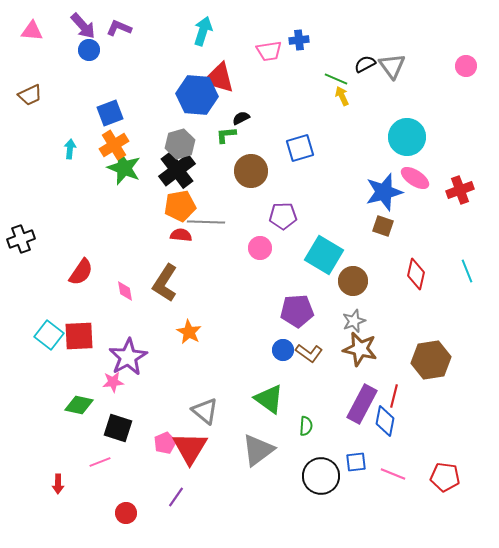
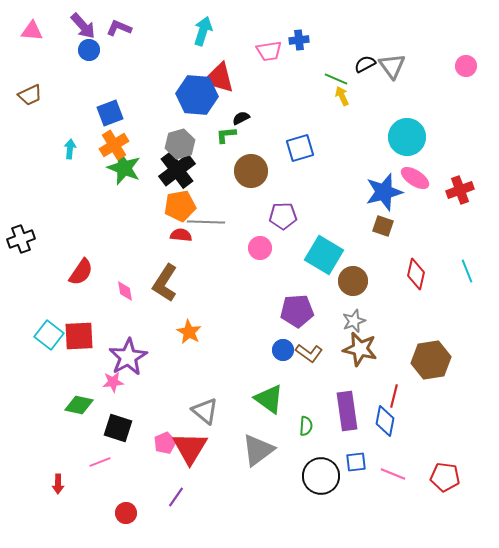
purple rectangle at (362, 404): moved 15 px left, 7 px down; rotated 36 degrees counterclockwise
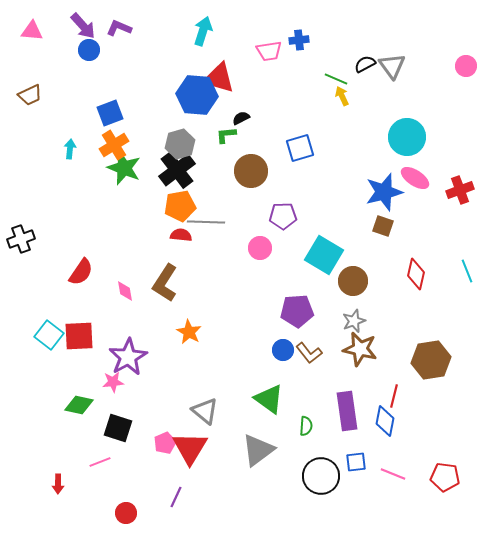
brown L-shape at (309, 353): rotated 16 degrees clockwise
purple line at (176, 497): rotated 10 degrees counterclockwise
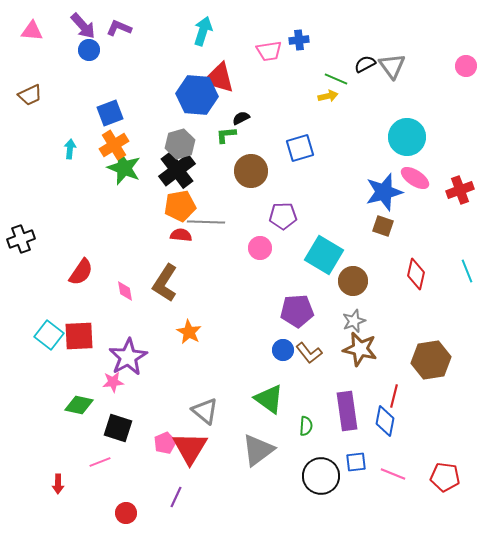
yellow arrow at (342, 96): moved 14 px left; rotated 102 degrees clockwise
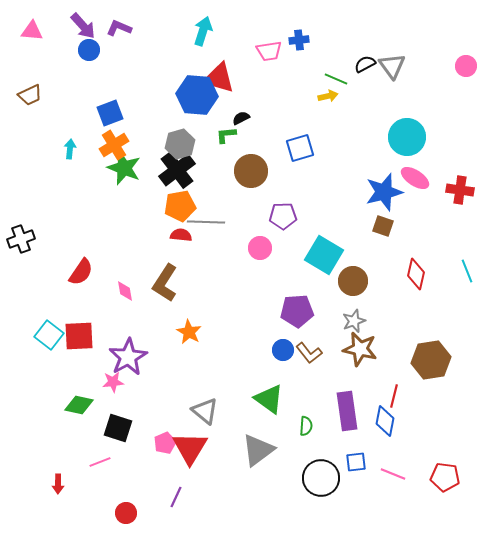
red cross at (460, 190): rotated 28 degrees clockwise
black circle at (321, 476): moved 2 px down
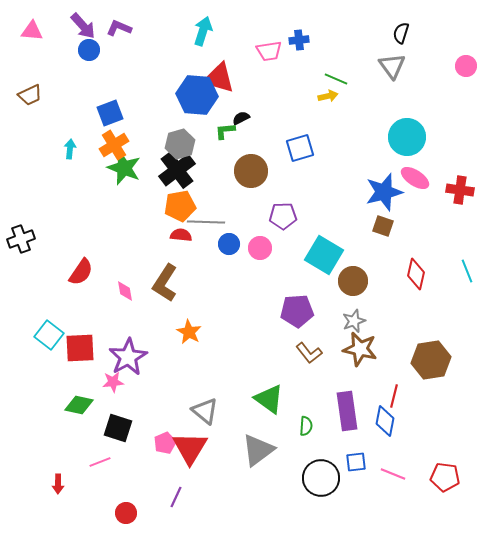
black semicircle at (365, 64): moved 36 px right, 31 px up; rotated 45 degrees counterclockwise
green L-shape at (226, 135): moved 1 px left, 4 px up
red square at (79, 336): moved 1 px right, 12 px down
blue circle at (283, 350): moved 54 px left, 106 px up
